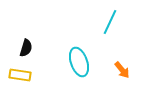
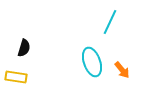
black semicircle: moved 2 px left
cyan ellipse: moved 13 px right
yellow rectangle: moved 4 px left, 2 px down
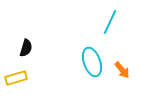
black semicircle: moved 2 px right
yellow rectangle: moved 1 px down; rotated 25 degrees counterclockwise
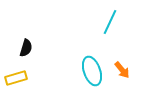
cyan ellipse: moved 9 px down
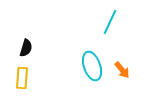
cyan ellipse: moved 5 px up
yellow rectangle: moved 6 px right; rotated 70 degrees counterclockwise
